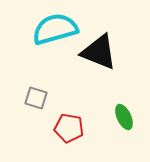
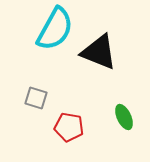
cyan semicircle: rotated 135 degrees clockwise
red pentagon: moved 1 px up
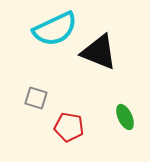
cyan semicircle: rotated 36 degrees clockwise
green ellipse: moved 1 px right
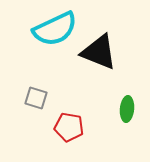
green ellipse: moved 2 px right, 8 px up; rotated 30 degrees clockwise
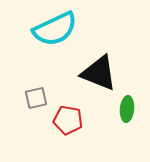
black triangle: moved 21 px down
gray square: rotated 30 degrees counterclockwise
red pentagon: moved 1 px left, 7 px up
